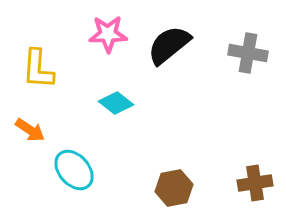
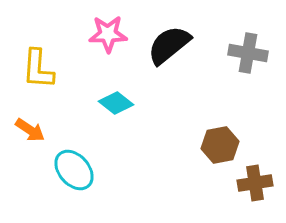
brown hexagon: moved 46 px right, 43 px up
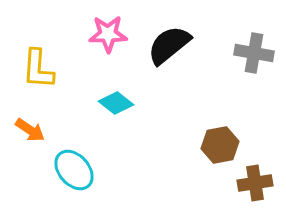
gray cross: moved 6 px right
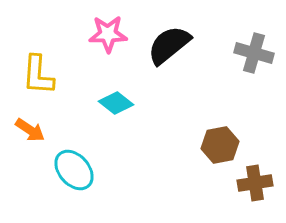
gray cross: rotated 6 degrees clockwise
yellow L-shape: moved 6 px down
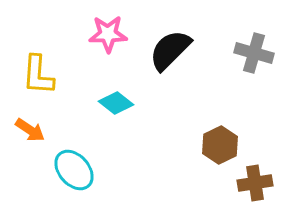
black semicircle: moved 1 px right, 5 px down; rotated 6 degrees counterclockwise
brown hexagon: rotated 15 degrees counterclockwise
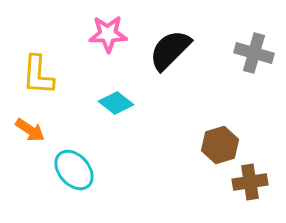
brown hexagon: rotated 9 degrees clockwise
brown cross: moved 5 px left, 1 px up
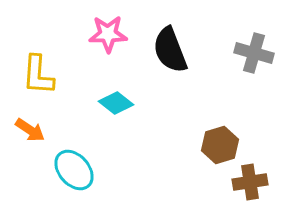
black semicircle: rotated 66 degrees counterclockwise
